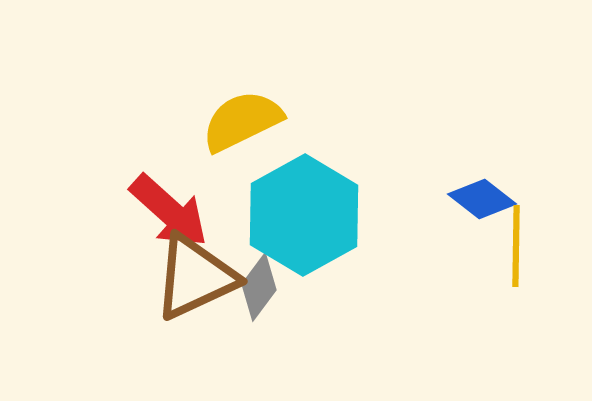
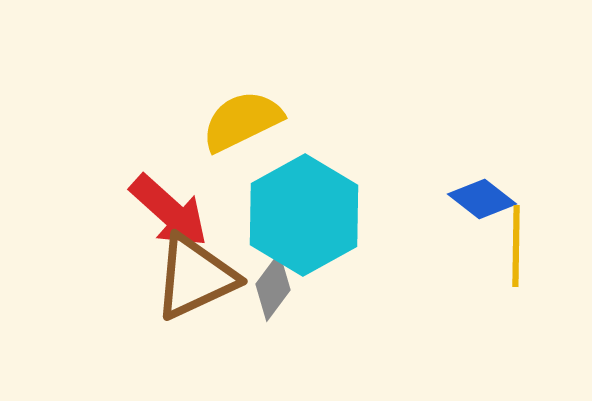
gray diamond: moved 14 px right
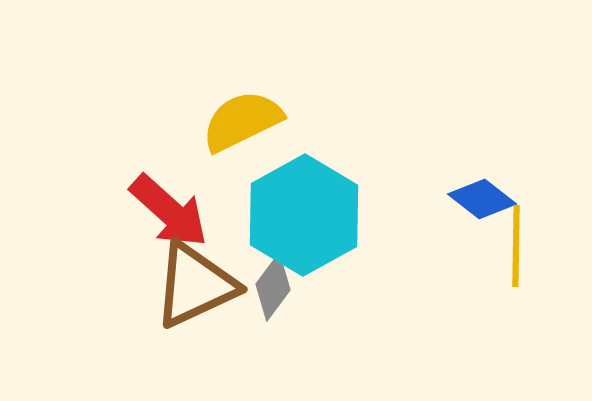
brown triangle: moved 8 px down
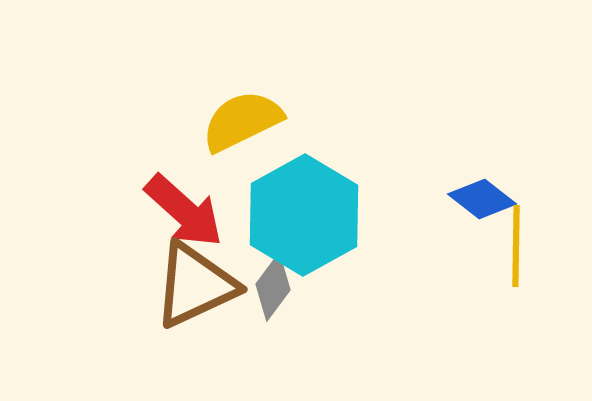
red arrow: moved 15 px right
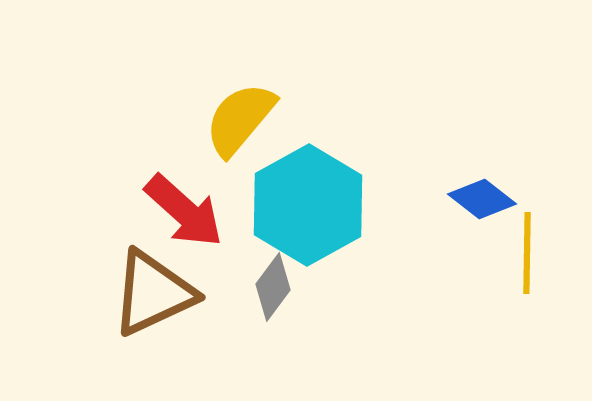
yellow semicircle: moved 2 px left, 2 px up; rotated 24 degrees counterclockwise
cyan hexagon: moved 4 px right, 10 px up
yellow line: moved 11 px right, 7 px down
brown triangle: moved 42 px left, 8 px down
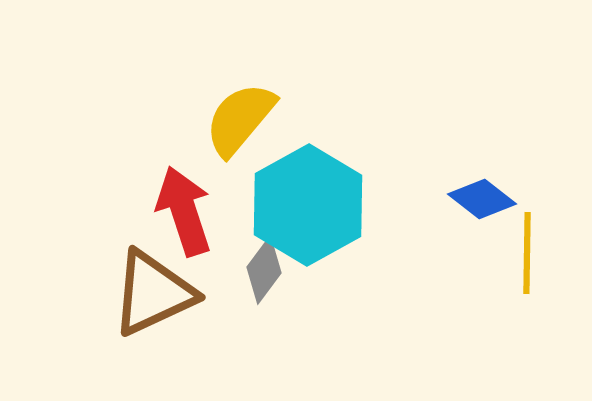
red arrow: rotated 150 degrees counterclockwise
gray diamond: moved 9 px left, 17 px up
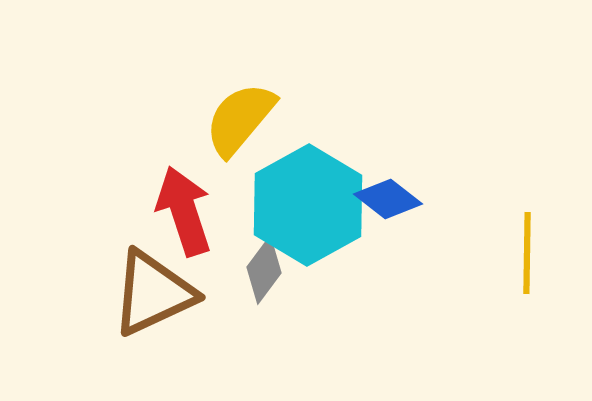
blue diamond: moved 94 px left
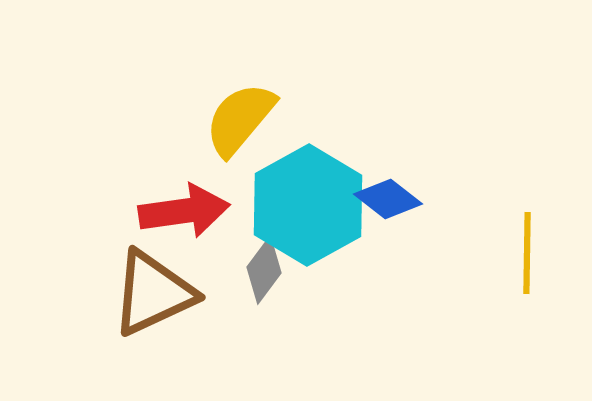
red arrow: rotated 100 degrees clockwise
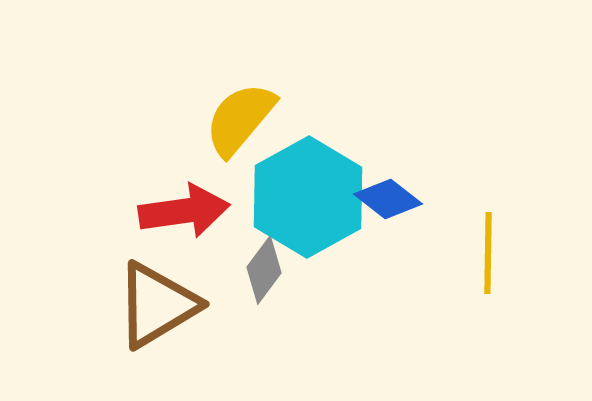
cyan hexagon: moved 8 px up
yellow line: moved 39 px left
brown triangle: moved 4 px right, 12 px down; rotated 6 degrees counterclockwise
